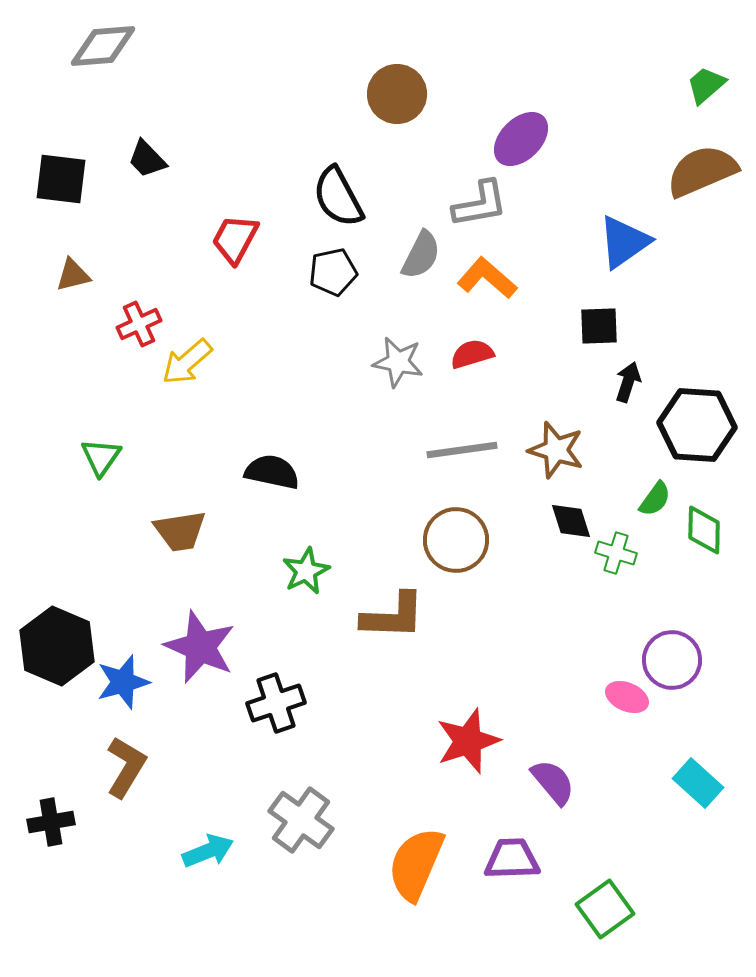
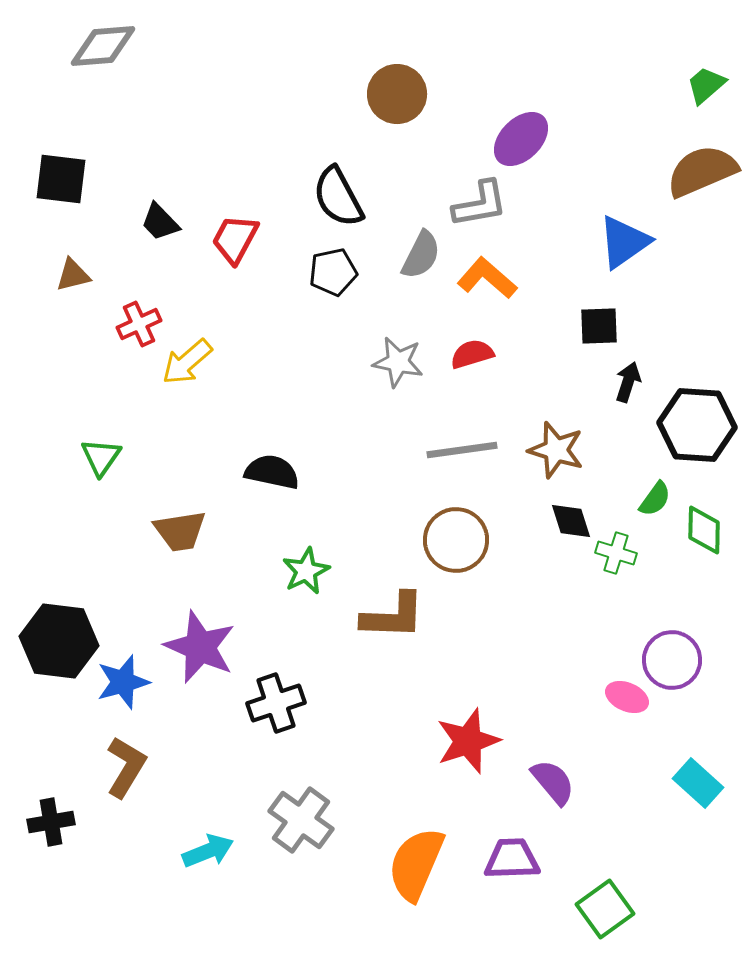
black trapezoid at (147, 159): moved 13 px right, 63 px down
black hexagon at (57, 646): moved 2 px right, 5 px up; rotated 16 degrees counterclockwise
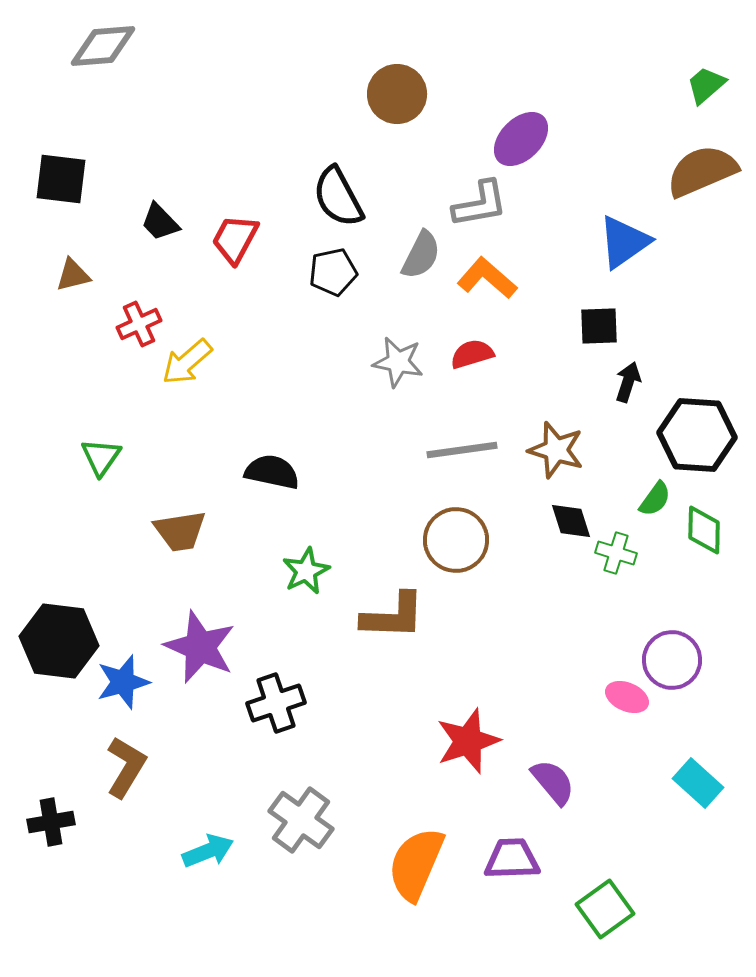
black hexagon at (697, 425): moved 10 px down
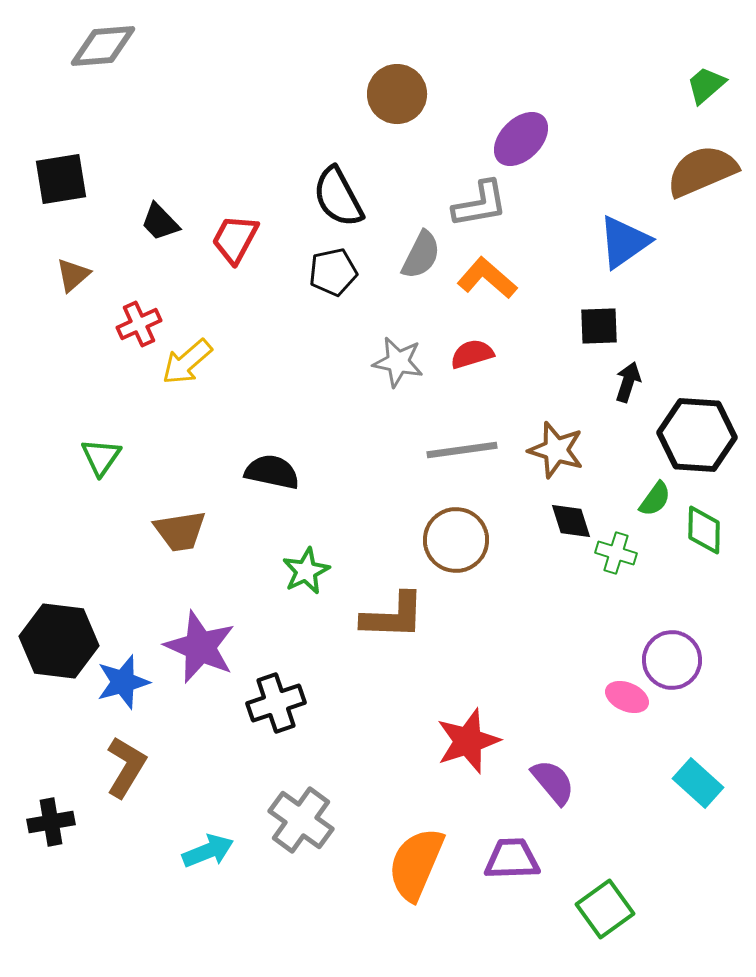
black square at (61, 179): rotated 16 degrees counterclockwise
brown triangle at (73, 275): rotated 27 degrees counterclockwise
